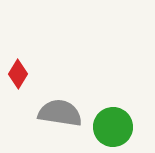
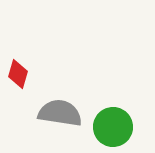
red diamond: rotated 16 degrees counterclockwise
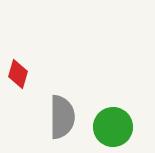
gray semicircle: moved 2 px right, 4 px down; rotated 81 degrees clockwise
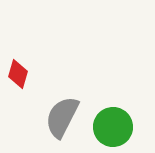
gray semicircle: rotated 153 degrees counterclockwise
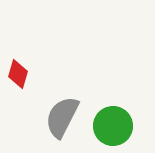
green circle: moved 1 px up
